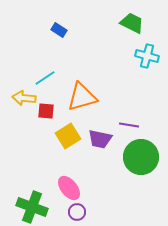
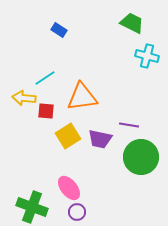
orange triangle: rotated 8 degrees clockwise
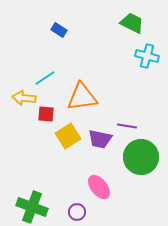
red square: moved 3 px down
purple line: moved 2 px left, 1 px down
pink ellipse: moved 30 px right, 1 px up
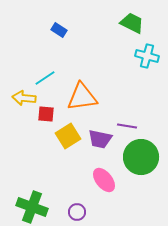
pink ellipse: moved 5 px right, 7 px up
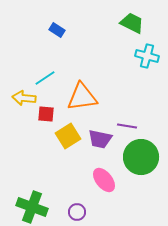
blue rectangle: moved 2 px left
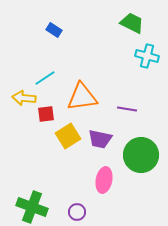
blue rectangle: moved 3 px left
red square: rotated 12 degrees counterclockwise
purple line: moved 17 px up
green circle: moved 2 px up
pink ellipse: rotated 50 degrees clockwise
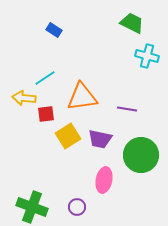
purple circle: moved 5 px up
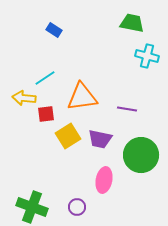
green trapezoid: rotated 15 degrees counterclockwise
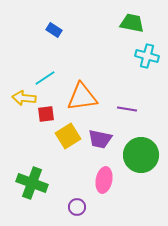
green cross: moved 24 px up
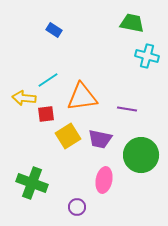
cyan line: moved 3 px right, 2 px down
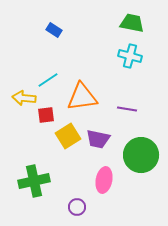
cyan cross: moved 17 px left
red square: moved 1 px down
purple trapezoid: moved 2 px left
green cross: moved 2 px right, 2 px up; rotated 32 degrees counterclockwise
